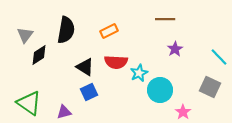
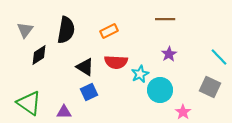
gray triangle: moved 5 px up
purple star: moved 6 px left, 5 px down
cyan star: moved 1 px right, 1 px down
purple triangle: rotated 14 degrees clockwise
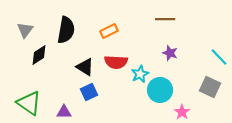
purple star: moved 1 px right, 1 px up; rotated 21 degrees counterclockwise
pink star: moved 1 px left
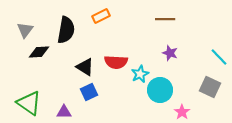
orange rectangle: moved 8 px left, 15 px up
black diamond: moved 3 px up; rotated 30 degrees clockwise
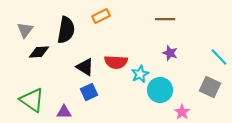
green triangle: moved 3 px right, 3 px up
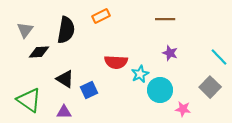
black triangle: moved 20 px left, 12 px down
gray square: rotated 20 degrees clockwise
blue square: moved 2 px up
green triangle: moved 3 px left
pink star: moved 1 px right, 3 px up; rotated 28 degrees counterclockwise
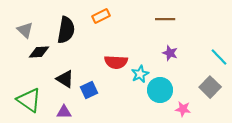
gray triangle: rotated 24 degrees counterclockwise
